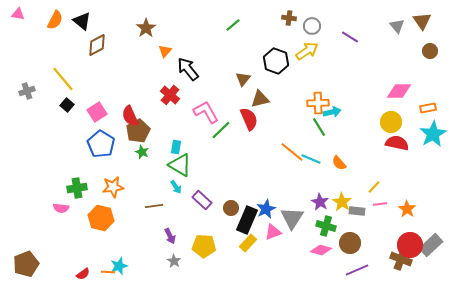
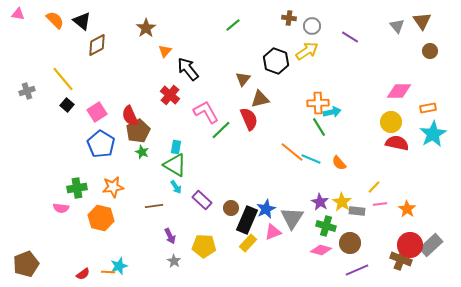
orange semicircle at (55, 20): rotated 72 degrees counterclockwise
green triangle at (180, 165): moved 5 px left
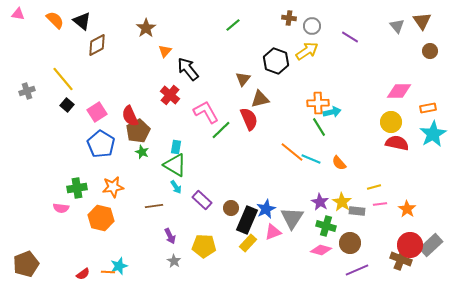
yellow line at (374, 187): rotated 32 degrees clockwise
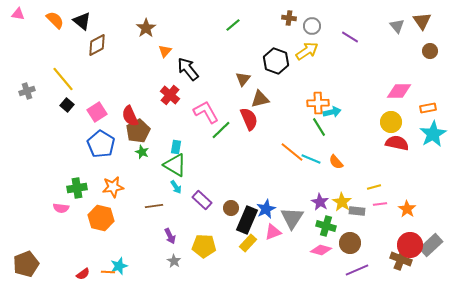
orange semicircle at (339, 163): moved 3 px left, 1 px up
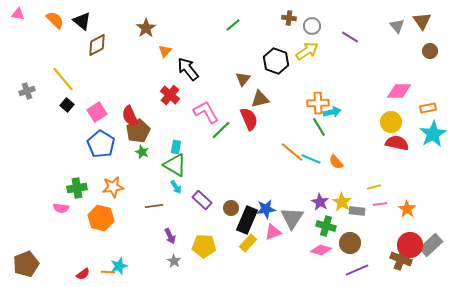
blue star at (266, 209): rotated 18 degrees clockwise
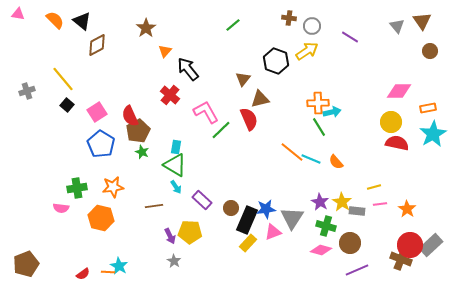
yellow pentagon at (204, 246): moved 14 px left, 14 px up
cyan star at (119, 266): rotated 24 degrees counterclockwise
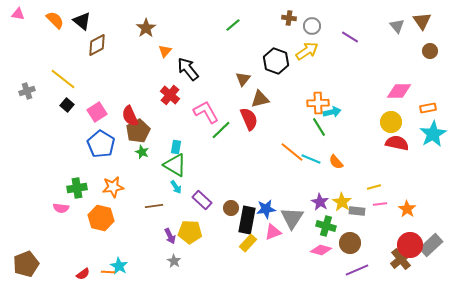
yellow line at (63, 79): rotated 12 degrees counterclockwise
black rectangle at (247, 220): rotated 12 degrees counterclockwise
brown cross at (401, 259): rotated 30 degrees clockwise
